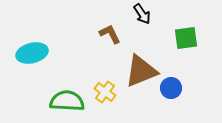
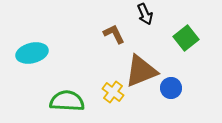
black arrow: moved 3 px right; rotated 10 degrees clockwise
brown L-shape: moved 4 px right
green square: rotated 30 degrees counterclockwise
yellow cross: moved 8 px right
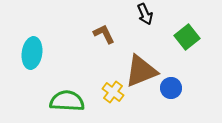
brown L-shape: moved 10 px left
green square: moved 1 px right, 1 px up
cyan ellipse: rotated 68 degrees counterclockwise
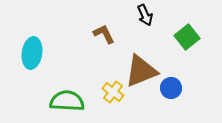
black arrow: moved 1 px down
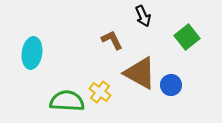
black arrow: moved 2 px left, 1 px down
brown L-shape: moved 8 px right, 6 px down
brown triangle: moved 1 px left, 2 px down; rotated 51 degrees clockwise
blue circle: moved 3 px up
yellow cross: moved 13 px left
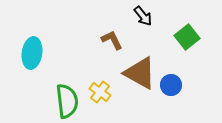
black arrow: rotated 15 degrees counterclockwise
green semicircle: rotated 80 degrees clockwise
